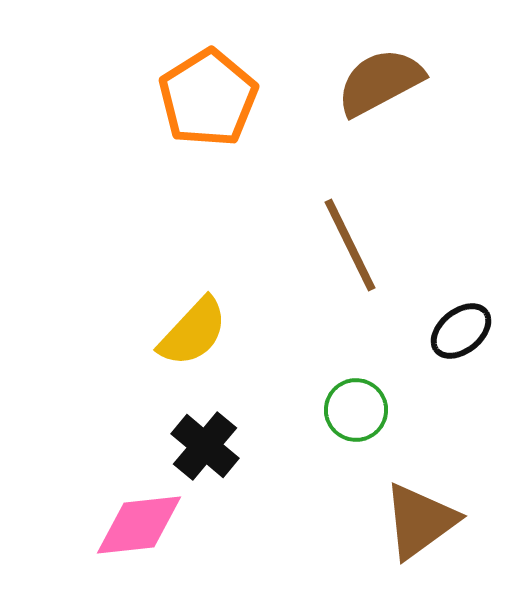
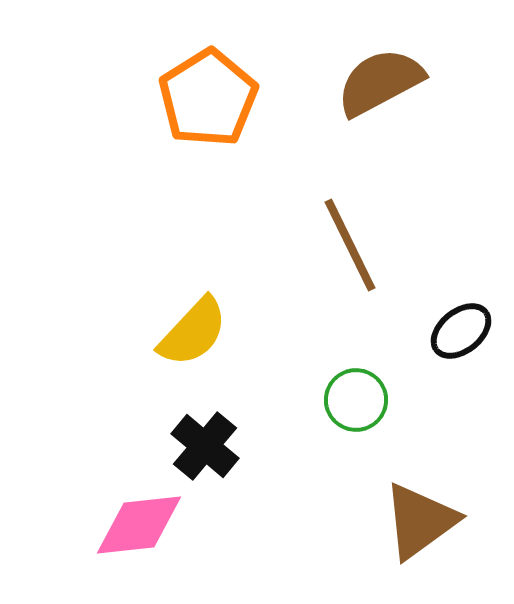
green circle: moved 10 px up
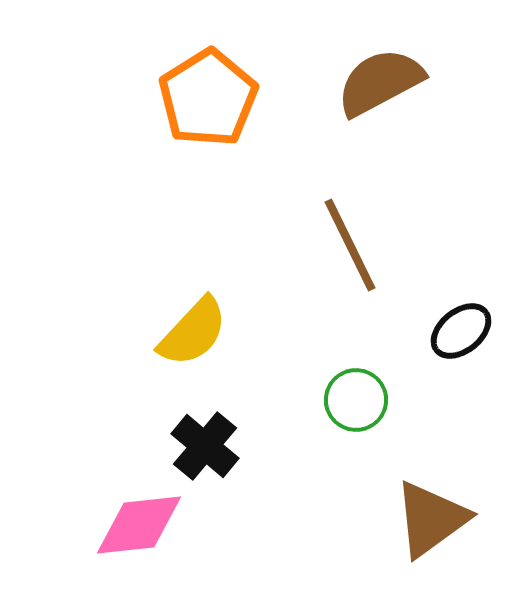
brown triangle: moved 11 px right, 2 px up
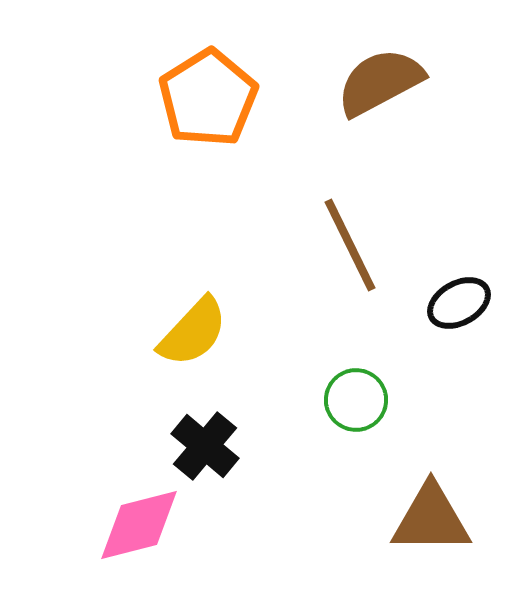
black ellipse: moved 2 px left, 28 px up; rotated 10 degrees clockwise
brown triangle: rotated 36 degrees clockwise
pink diamond: rotated 8 degrees counterclockwise
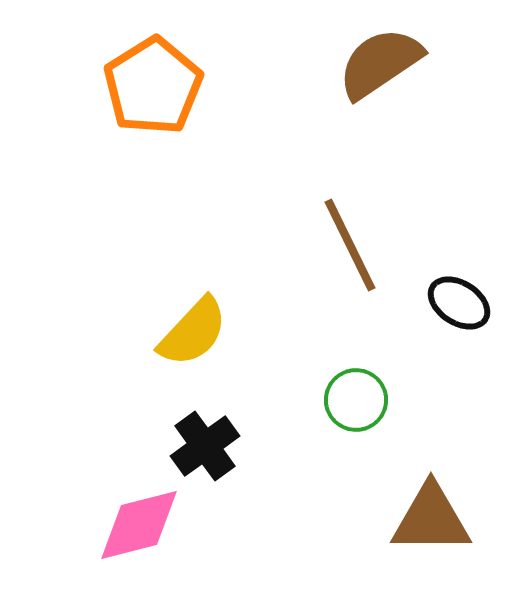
brown semicircle: moved 19 px up; rotated 6 degrees counterclockwise
orange pentagon: moved 55 px left, 12 px up
black ellipse: rotated 62 degrees clockwise
black cross: rotated 14 degrees clockwise
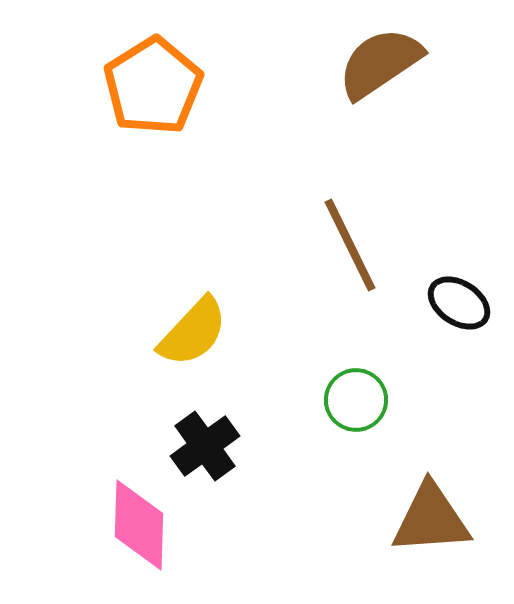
brown triangle: rotated 4 degrees counterclockwise
pink diamond: rotated 74 degrees counterclockwise
